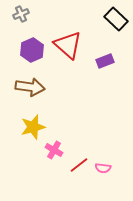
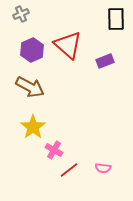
black rectangle: rotated 45 degrees clockwise
brown arrow: rotated 20 degrees clockwise
yellow star: rotated 20 degrees counterclockwise
red line: moved 10 px left, 5 px down
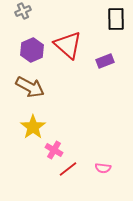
gray cross: moved 2 px right, 3 px up
red line: moved 1 px left, 1 px up
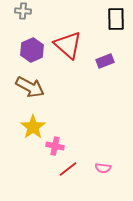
gray cross: rotated 28 degrees clockwise
pink cross: moved 1 px right, 4 px up; rotated 18 degrees counterclockwise
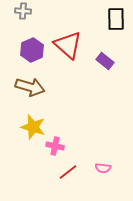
purple rectangle: rotated 60 degrees clockwise
brown arrow: rotated 12 degrees counterclockwise
yellow star: rotated 20 degrees counterclockwise
red line: moved 3 px down
